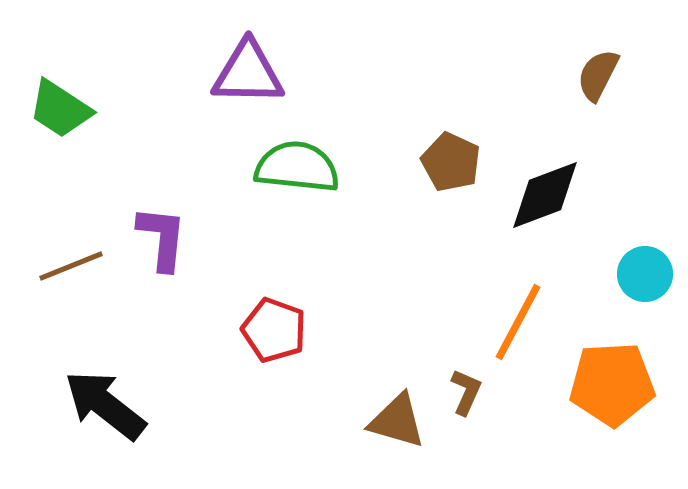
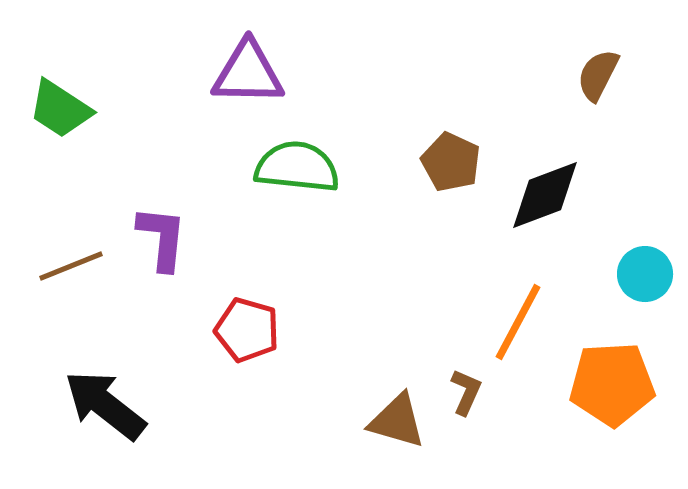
red pentagon: moved 27 px left; rotated 4 degrees counterclockwise
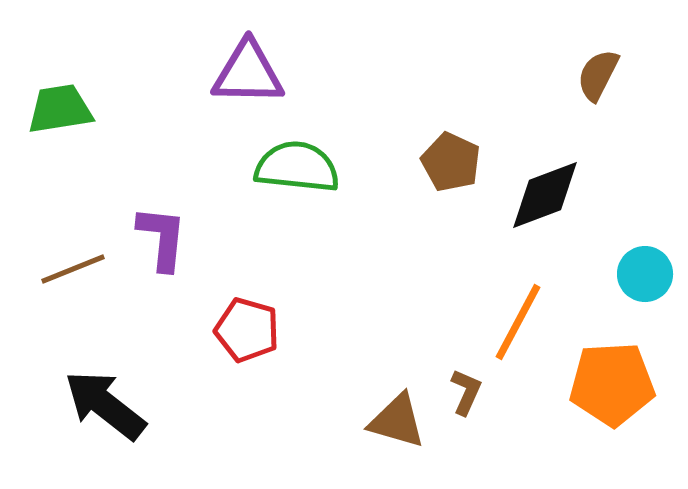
green trapezoid: rotated 138 degrees clockwise
brown line: moved 2 px right, 3 px down
